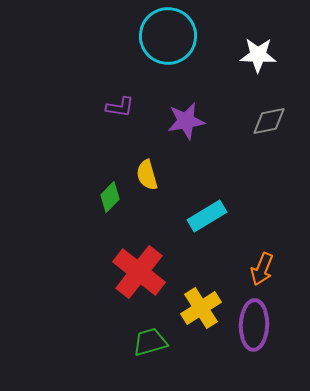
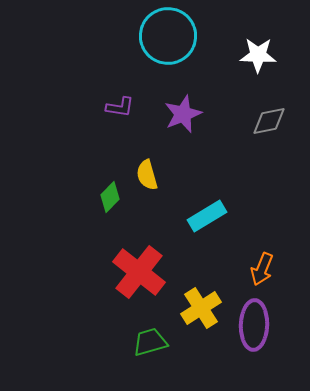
purple star: moved 3 px left, 7 px up; rotated 12 degrees counterclockwise
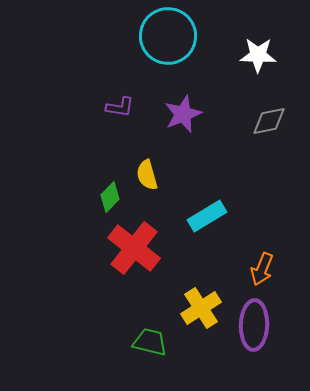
red cross: moved 5 px left, 24 px up
green trapezoid: rotated 30 degrees clockwise
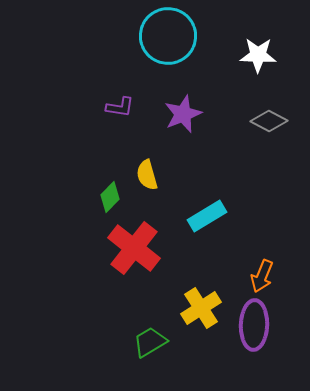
gray diamond: rotated 39 degrees clockwise
orange arrow: moved 7 px down
green trapezoid: rotated 45 degrees counterclockwise
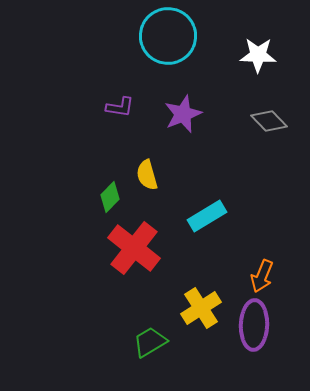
gray diamond: rotated 18 degrees clockwise
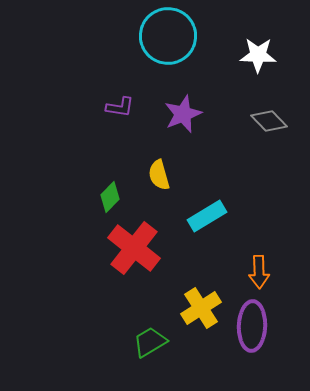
yellow semicircle: moved 12 px right
orange arrow: moved 3 px left, 4 px up; rotated 24 degrees counterclockwise
purple ellipse: moved 2 px left, 1 px down
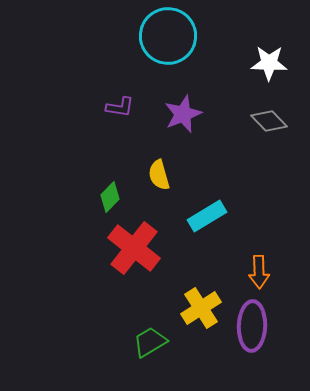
white star: moved 11 px right, 8 px down
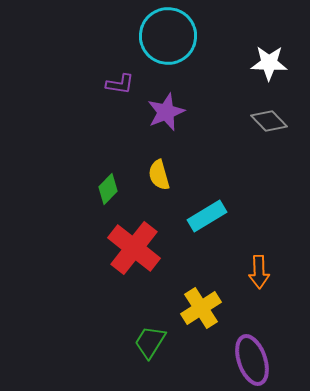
purple L-shape: moved 23 px up
purple star: moved 17 px left, 2 px up
green diamond: moved 2 px left, 8 px up
purple ellipse: moved 34 px down; rotated 21 degrees counterclockwise
green trapezoid: rotated 27 degrees counterclockwise
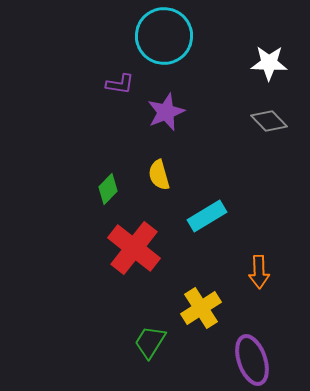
cyan circle: moved 4 px left
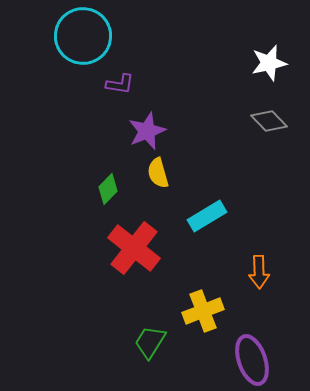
cyan circle: moved 81 px left
white star: rotated 15 degrees counterclockwise
purple star: moved 19 px left, 19 px down
yellow semicircle: moved 1 px left, 2 px up
yellow cross: moved 2 px right, 3 px down; rotated 12 degrees clockwise
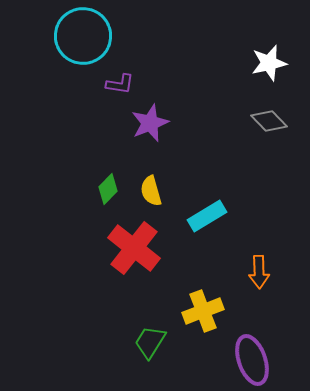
purple star: moved 3 px right, 8 px up
yellow semicircle: moved 7 px left, 18 px down
